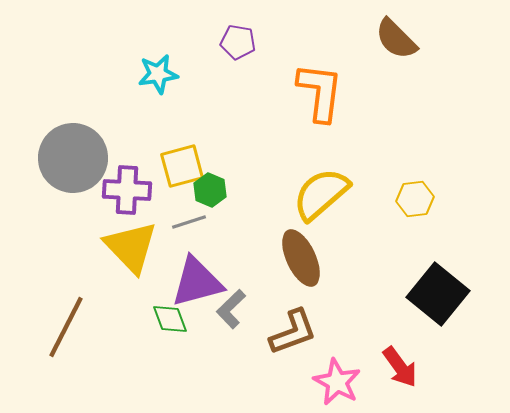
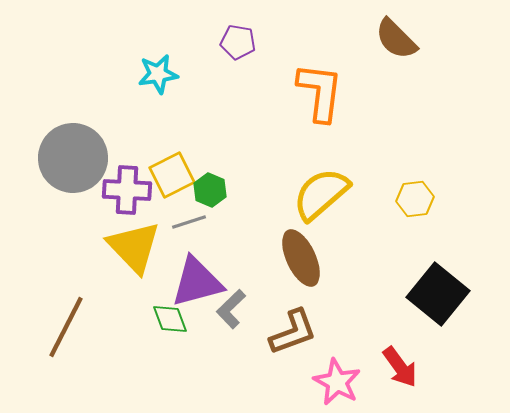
yellow square: moved 10 px left, 9 px down; rotated 12 degrees counterclockwise
yellow triangle: moved 3 px right
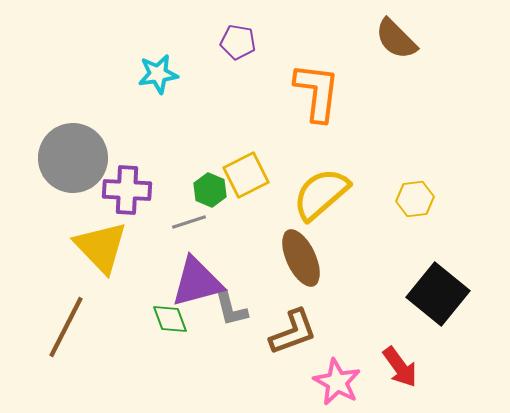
orange L-shape: moved 3 px left
yellow square: moved 74 px right
yellow triangle: moved 33 px left
gray L-shape: rotated 60 degrees counterclockwise
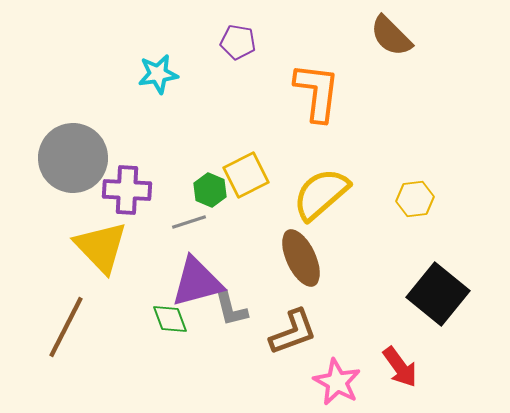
brown semicircle: moved 5 px left, 3 px up
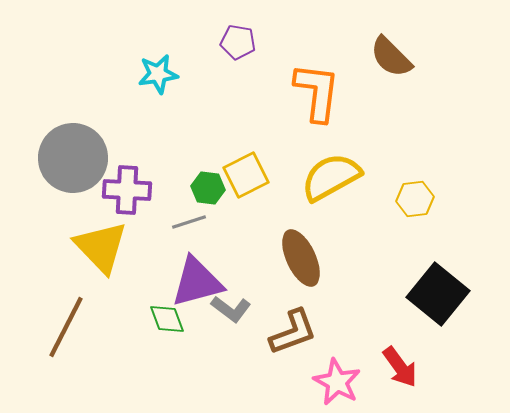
brown semicircle: moved 21 px down
green hexagon: moved 2 px left, 2 px up; rotated 16 degrees counterclockwise
yellow semicircle: moved 10 px right, 17 px up; rotated 12 degrees clockwise
gray L-shape: rotated 39 degrees counterclockwise
green diamond: moved 3 px left
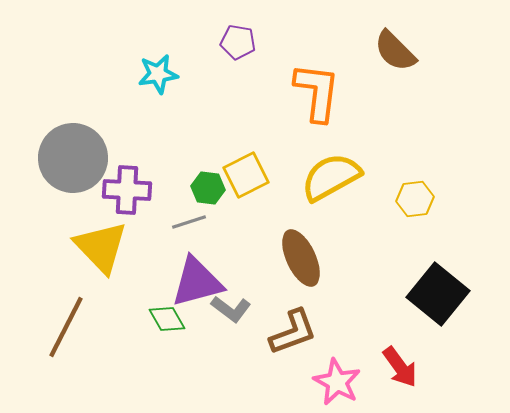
brown semicircle: moved 4 px right, 6 px up
green diamond: rotated 9 degrees counterclockwise
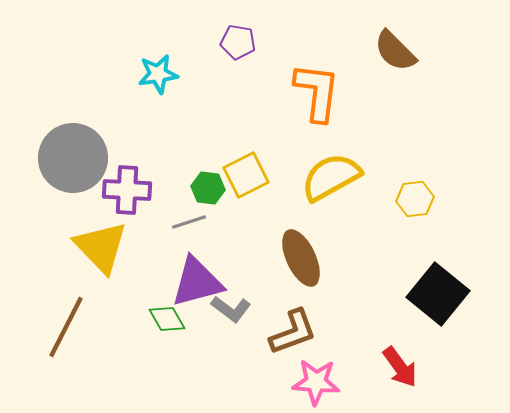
pink star: moved 21 px left; rotated 24 degrees counterclockwise
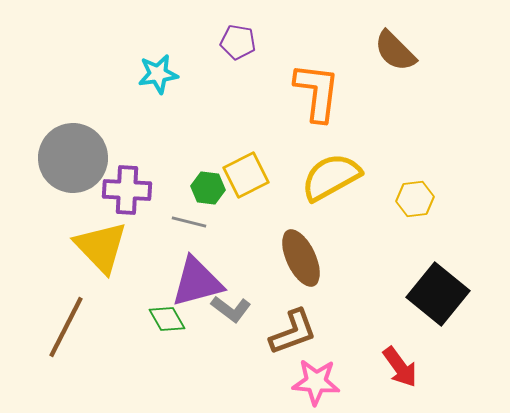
gray line: rotated 32 degrees clockwise
